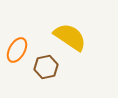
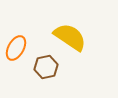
orange ellipse: moved 1 px left, 2 px up
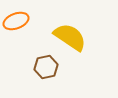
orange ellipse: moved 27 px up; rotated 40 degrees clockwise
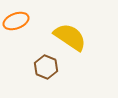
brown hexagon: rotated 25 degrees counterclockwise
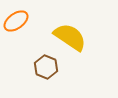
orange ellipse: rotated 15 degrees counterclockwise
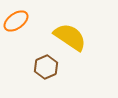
brown hexagon: rotated 15 degrees clockwise
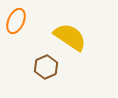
orange ellipse: rotated 30 degrees counterclockwise
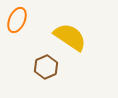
orange ellipse: moved 1 px right, 1 px up
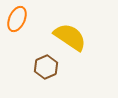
orange ellipse: moved 1 px up
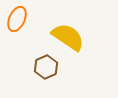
yellow semicircle: moved 2 px left
